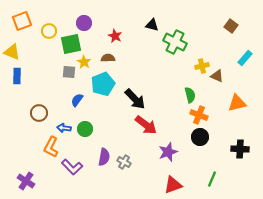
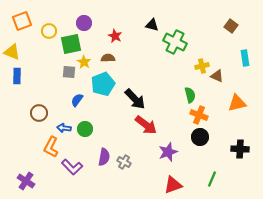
cyan rectangle: rotated 49 degrees counterclockwise
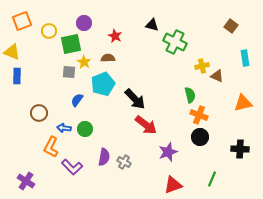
orange triangle: moved 6 px right
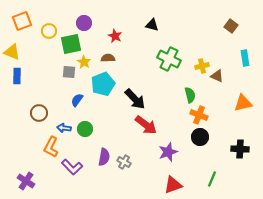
green cross: moved 6 px left, 17 px down
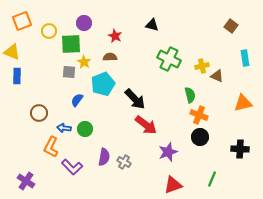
green square: rotated 10 degrees clockwise
brown semicircle: moved 2 px right, 1 px up
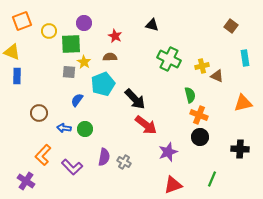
orange L-shape: moved 8 px left, 8 px down; rotated 15 degrees clockwise
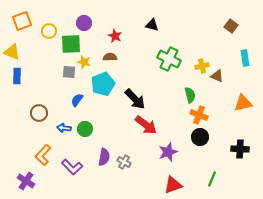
yellow star: rotated 16 degrees counterclockwise
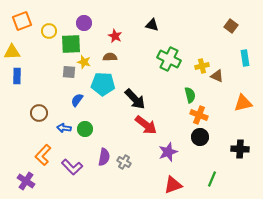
yellow triangle: rotated 24 degrees counterclockwise
cyan pentagon: rotated 25 degrees clockwise
